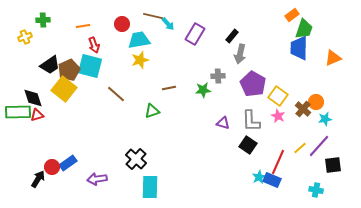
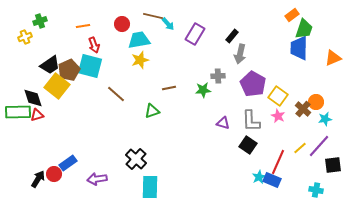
green cross at (43, 20): moved 3 px left, 1 px down; rotated 16 degrees counterclockwise
yellow square at (64, 89): moved 7 px left, 3 px up
red circle at (52, 167): moved 2 px right, 7 px down
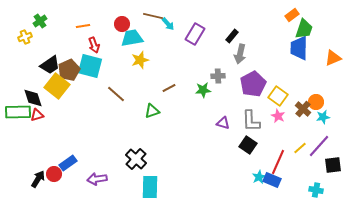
green cross at (40, 21): rotated 16 degrees counterclockwise
cyan trapezoid at (139, 40): moved 7 px left, 2 px up
purple pentagon at (253, 84): rotated 15 degrees clockwise
brown line at (169, 88): rotated 16 degrees counterclockwise
cyan star at (325, 119): moved 2 px left, 2 px up
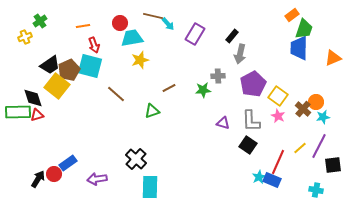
red circle at (122, 24): moved 2 px left, 1 px up
purple line at (319, 146): rotated 15 degrees counterclockwise
